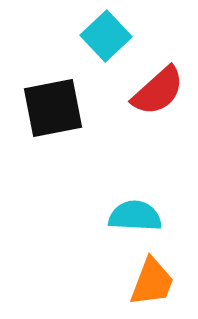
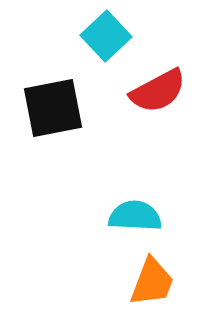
red semicircle: rotated 14 degrees clockwise
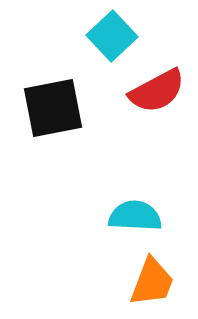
cyan square: moved 6 px right
red semicircle: moved 1 px left
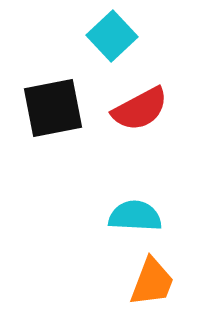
red semicircle: moved 17 px left, 18 px down
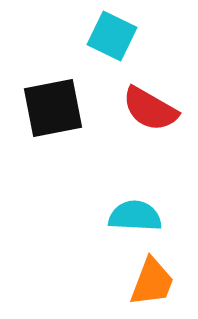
cyan square: rotated 21 degrees counterclockwise
red semicircle: moved 10 px right; rotated 58 degrees clockwise
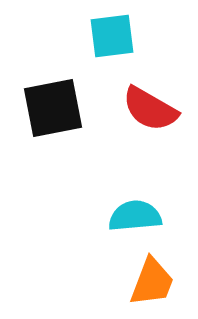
cyan square: rotated 33 degrees counterclockwise
cyan semicircle: rotated 8 degrees counterclockwise
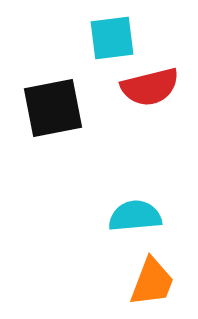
cyan square: moved 2 px down
red semicircle: moved 22 px up; rotated 44 degrees counterclockwise
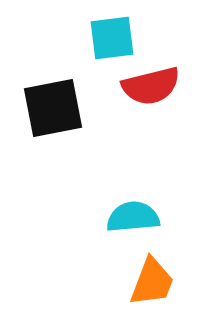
red semicircle: moved 1 px right, 1 px up
cyan semicircle: moved 2 px left, 1 px down
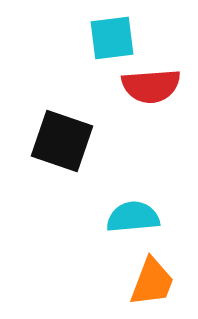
red semicircle: rotated 10 degrees clockwise
black square: moved 9 px right, 33 px down; rotated 30 degrees clockwise
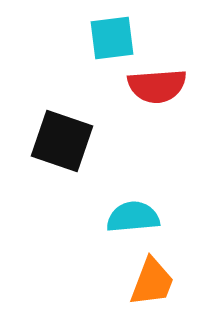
red semicircle: moved 6 px right
